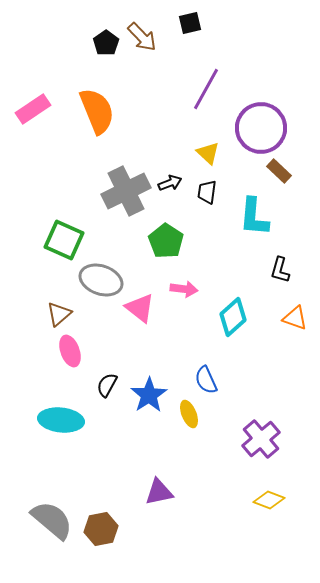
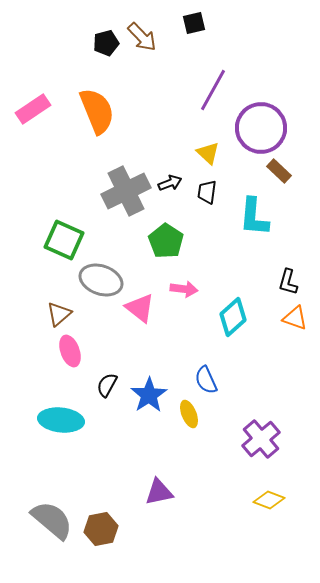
black square: moved 4 px right
black pentagon: rotated 20 degrees clockwise
purple line: moved 7 px right, 1 px down
black L-shape: moved 8 px right, 12 px down
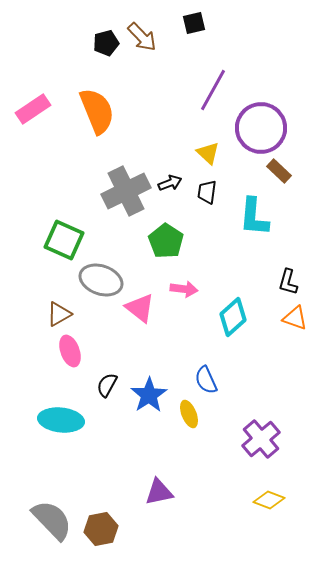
brown triangle: rotated 12 degrees clockwise
gray semicircle: rotated 6 degrees clockwise
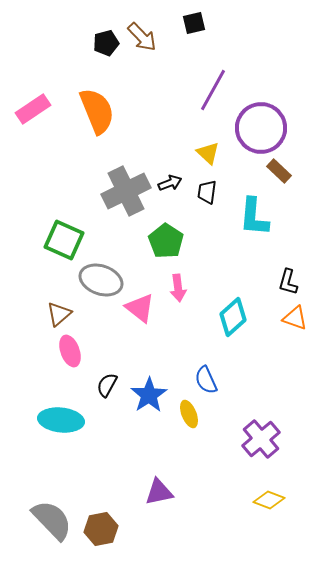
pink arrow: moved 6 px left, 1 px up; rotated 76 degrees clockwise
brown triangle: rotated 12 degrees counterclockwise
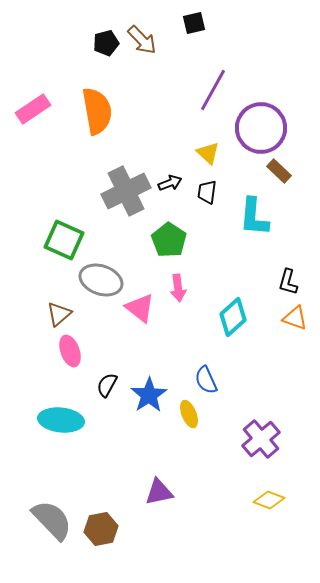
brown arrow: moved 3 px down
orange semicircle: rotated 12 degrees clockwise
green pentagon: moved 3 px right, 1 px up
